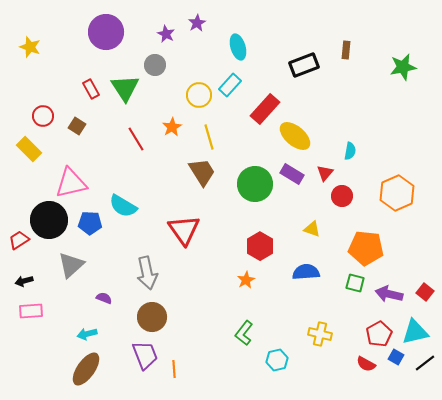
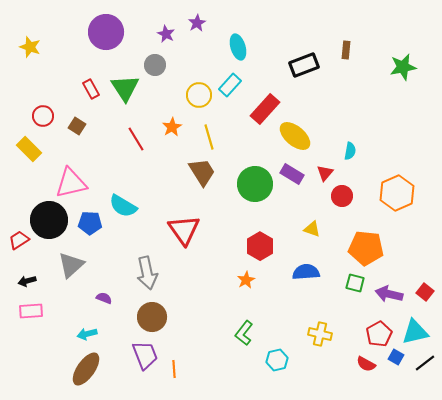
black arrow at (24, 281): moved 3 px right
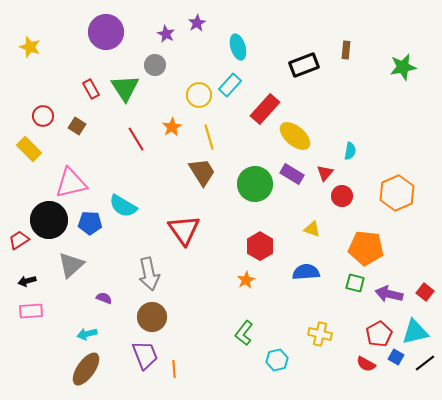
gray arrow at (147, 273): moved 2 px right, 1 px down
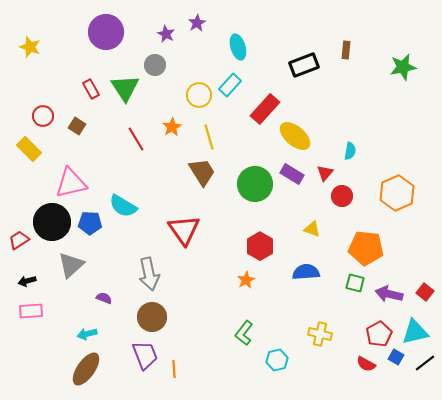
black circle at (49, 220): moved 3 px right, 2 px down
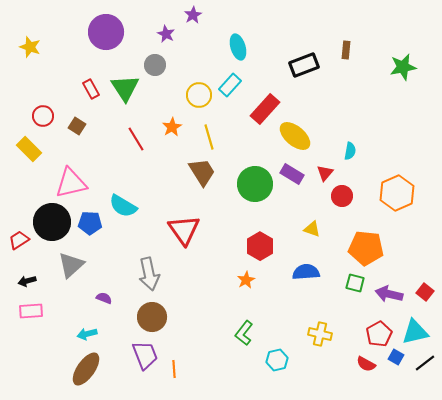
purple star at (197, 23): moved 4 px left, 8 px up
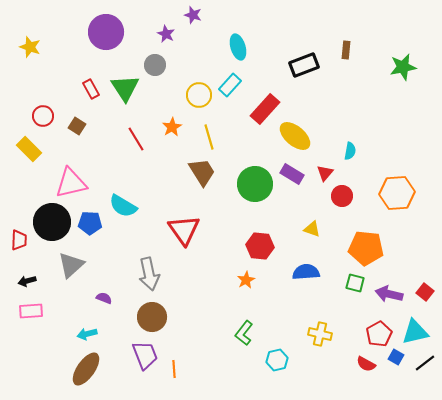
purple star at (193, 15): rotated 24 degrees counterclockwise
orange hexagon at (397, 193): rotated 20 degrees clockwise
red trapezoid at (19, 240): rotated 125 degrees clockwise
red hexagon at (260, 246): rotated 24 degrees counterclockwise
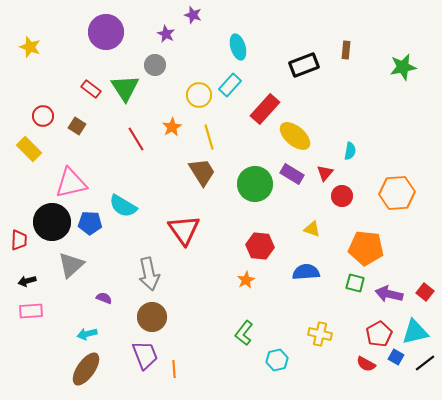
red rectangle at (91, 89): rotated 24 degrees counterclockwise
